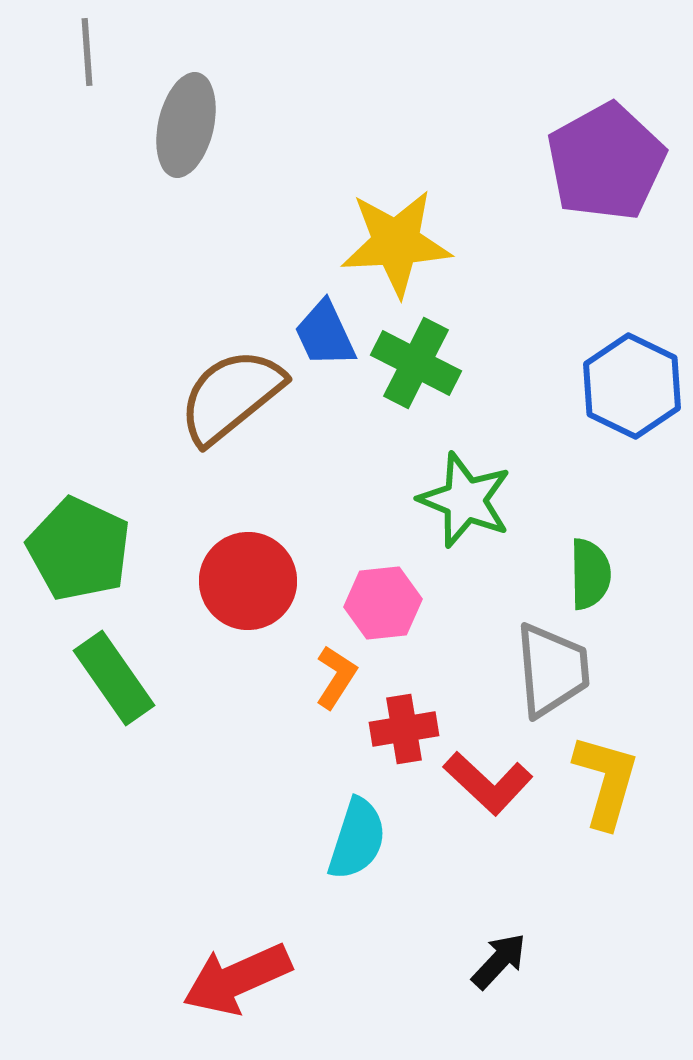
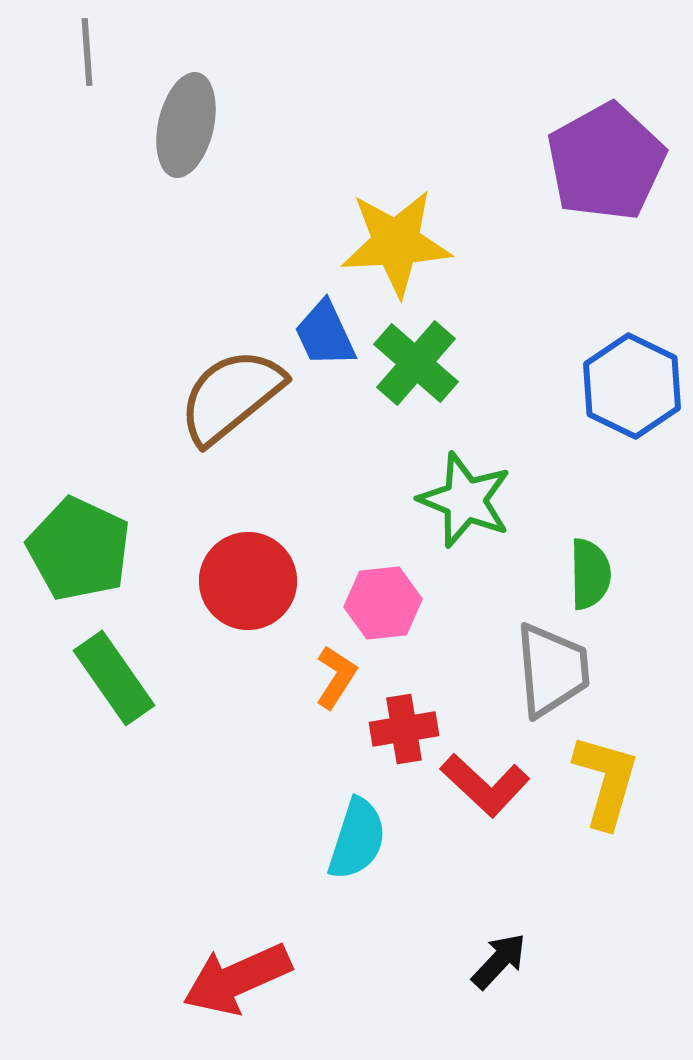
green cross: rotated 14 degrees clockwise
red L-shape: moved 3 px left, 2 px down
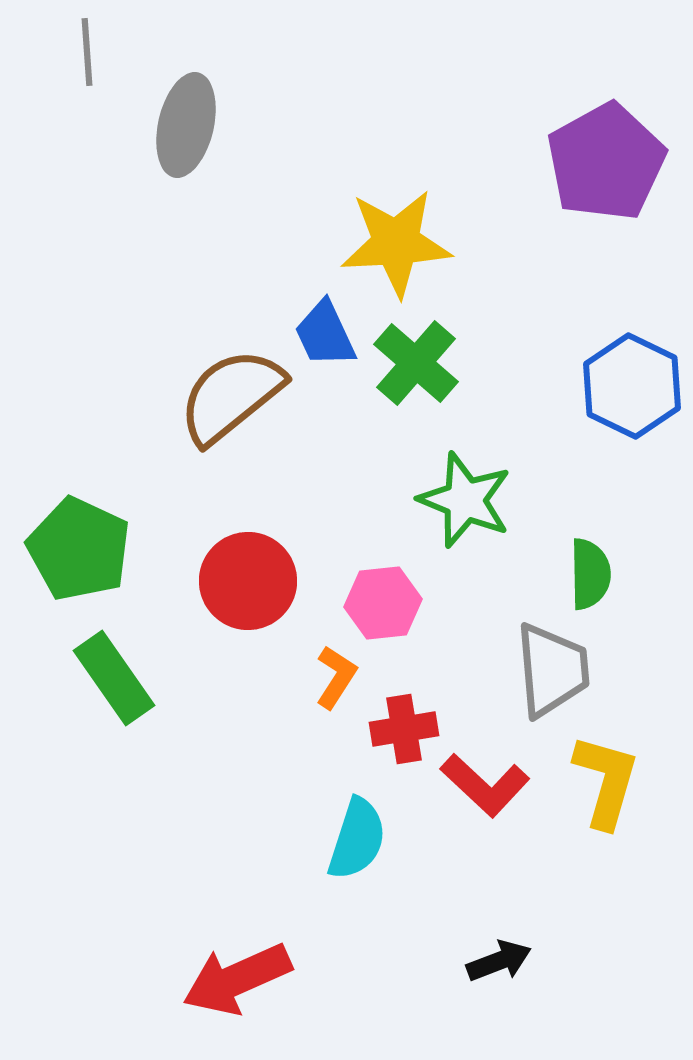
black arrow: rotated 26 degrees clockwise
